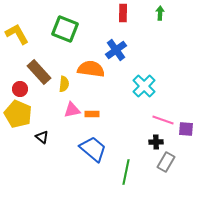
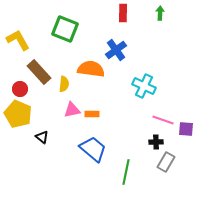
yellow L-shape: moved 1 px right, 6 px down
cyan cross: rotated 20 degrees counterclockwise
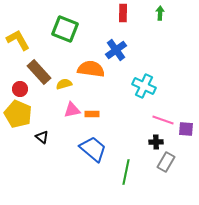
yellow semicircle: rotated 112 degrees counterclockwise
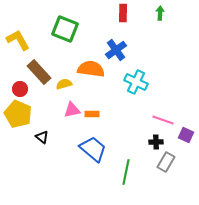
cyan cross: moved 8 px left, 4 px up
purple square: moved 6 px down; rotated 21 degrees clockwise
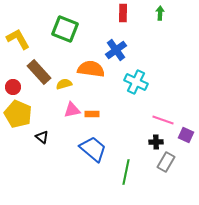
yellow L-shape: moved 1 px up
red circle: moved 7 px left, 2 px up
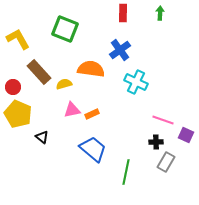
blue cross: moved 4 px right
orange rectangle: rotated 24 degrees counterclockwise
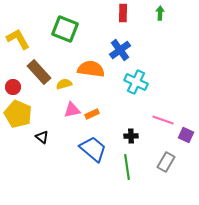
black cross: moved 25 px left, 6 px up
green line: moved 1 px right, 5 px up; rotated 20 degrees counterclockwise
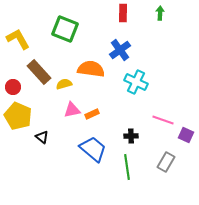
yellow pentagon: moved 2 px down
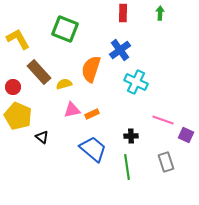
orange semicircle: rotated 80 degrees counterclockwise
gray rectangle: rotated 48 degrees counterclockwise
